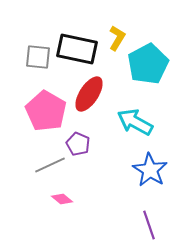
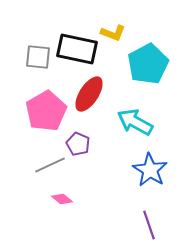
yellow L-shape: moved 4 px left, 5 px up; rotated 80 degrees clockwise
pink pentagon: rotated 12 degrees clockwise
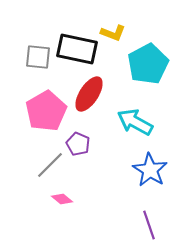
gray line: rotated 20 degrees counterclockwise
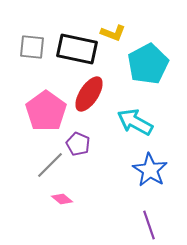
gray square: moved 6 px left, 10 px up
pink pentagon: rotated 6 degrees counterclockwise
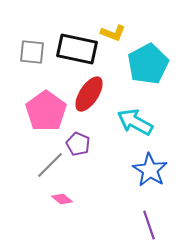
gray square: moved 5 px down
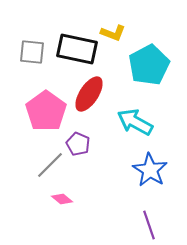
cyan pentagon: moved 1 px right, 1 px down
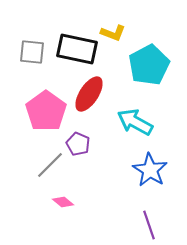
pink diamond: moved 1 px right, 3 px down
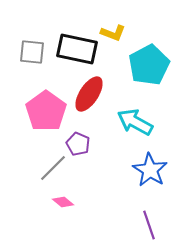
gray line: moved 3 px right, 3 px down
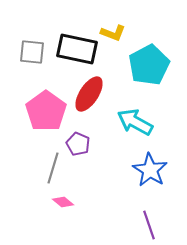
gray line: rotated 28 degrees counterclockwise
